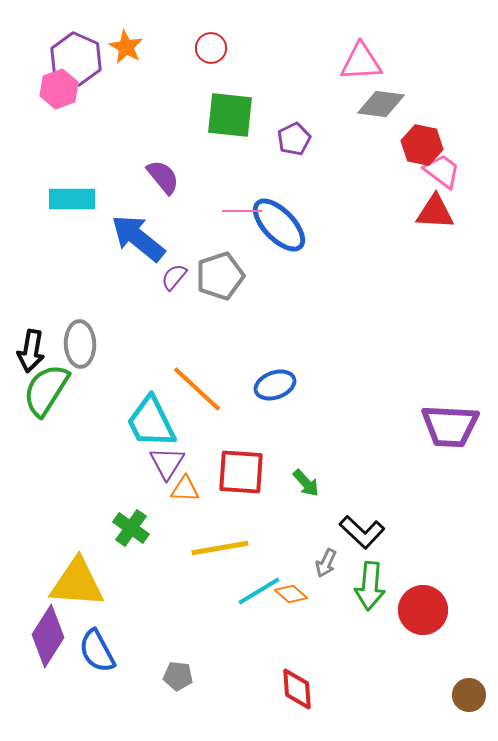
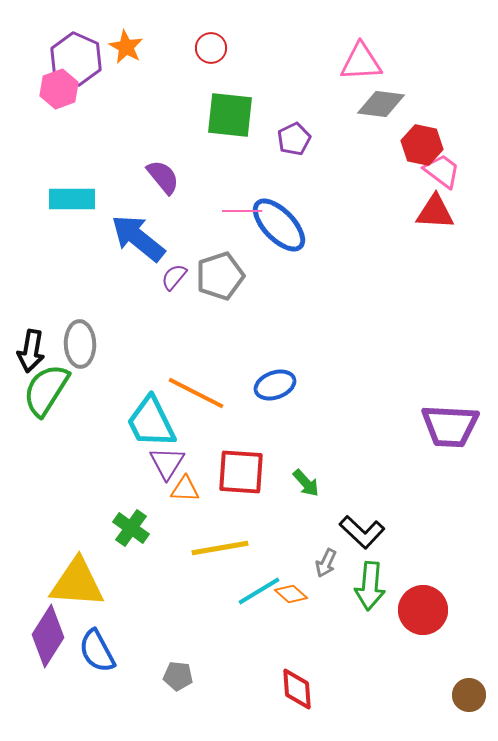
orange line at (197, 389): moved 1 px left, 4 px down; rotated 16 degrees counterclockwise
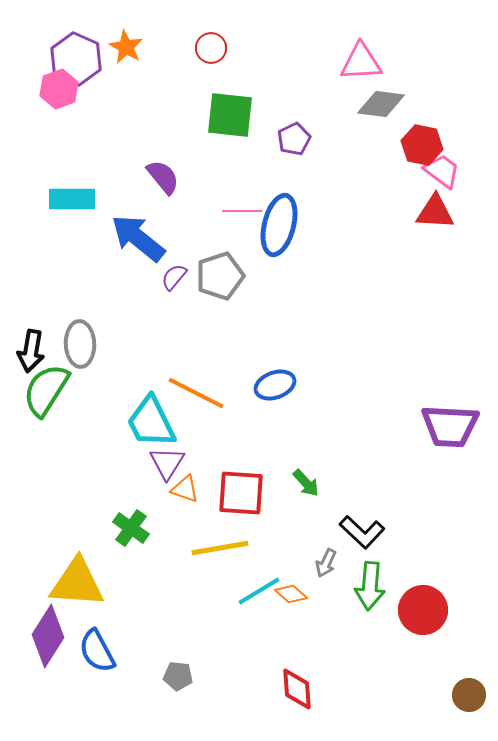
blue ellipse at (279, 225): rotated 58 degrees clockwise
red square at (241, 472): moved 21 px down
orange triangle at (185, 489): rotated 16 degrees clockwise
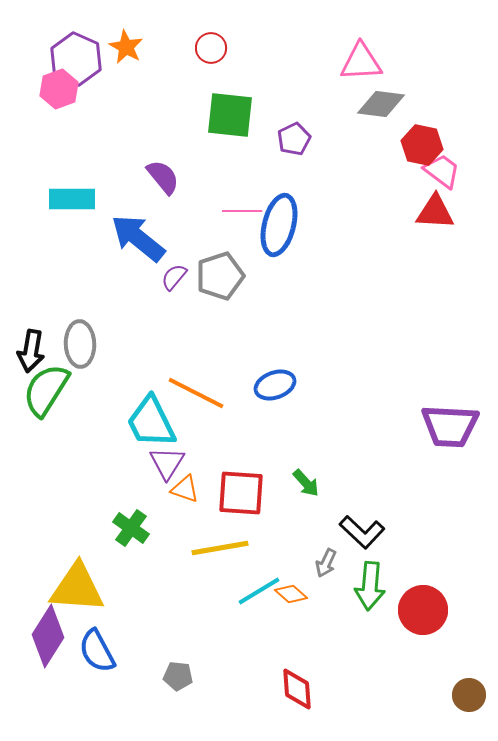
yellow triangle at (77, 583): moved 5 px down
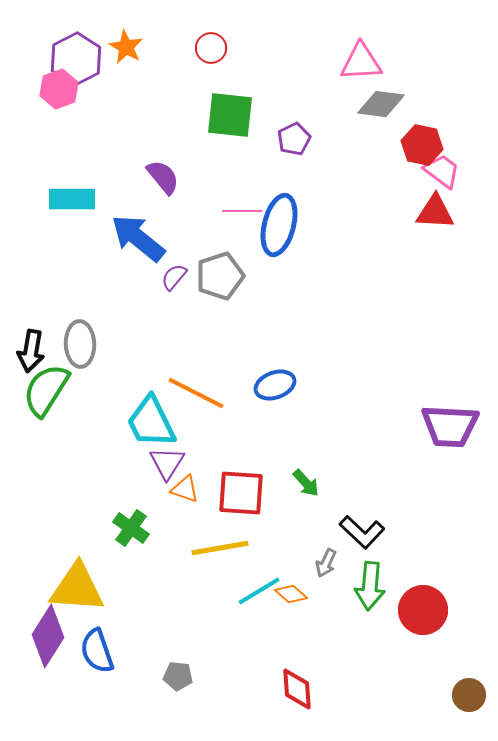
purple hexagon at (76, 59): rotated 9 degrees clockwise
blue semicircle at (97, 651): rotated 9 degrees clockwise
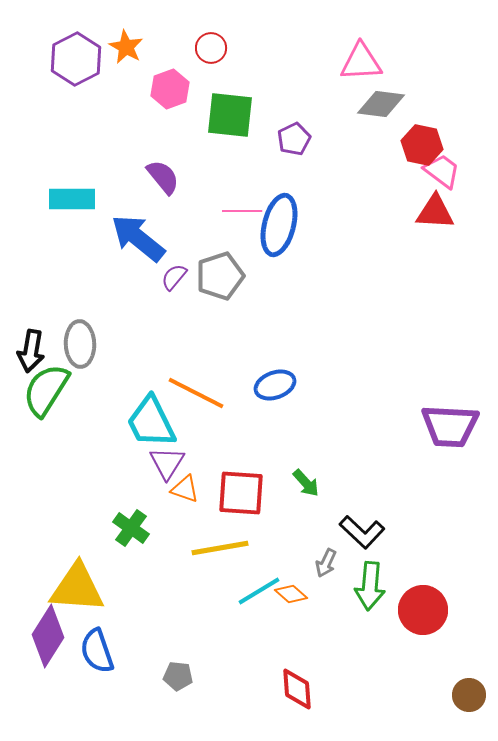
pink hexagon at (59, 89): moved 111 px right
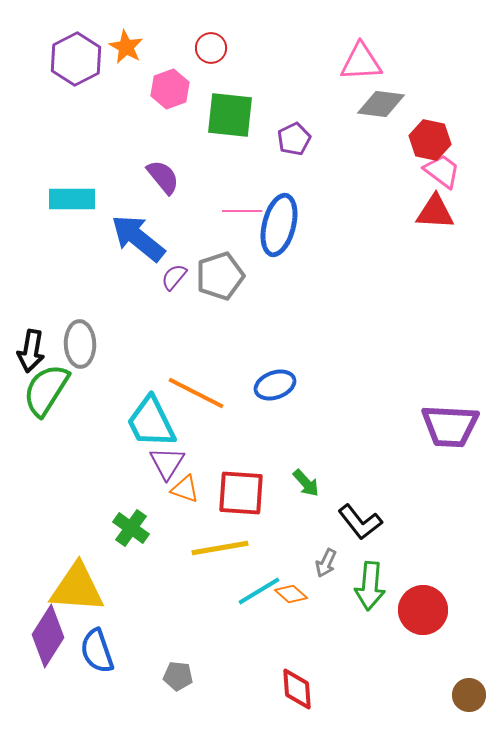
red hexagon at (422, 145): moved 8 px right, 5 px up
black L-shape at (362, 532): moved 2 px left, 10 px up; rotated 9 degrees clockwise
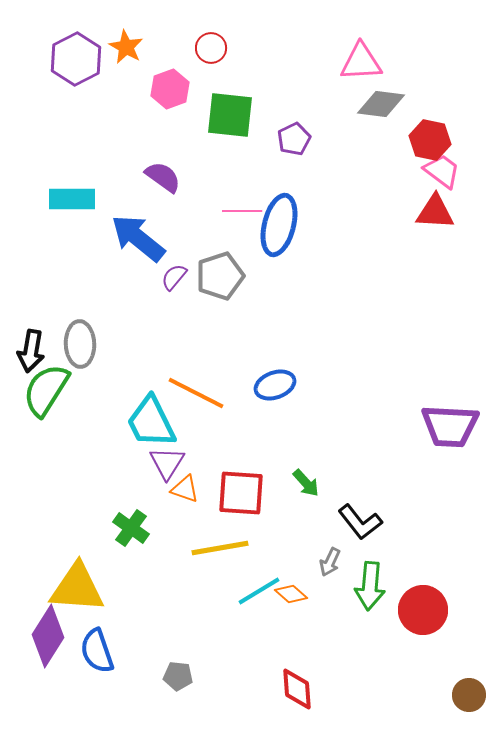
purple semicircle at (163, 177): rotated 15 degrees counterclockwise
gray arrow at (326, 563): moved 4 px right, 1 px up
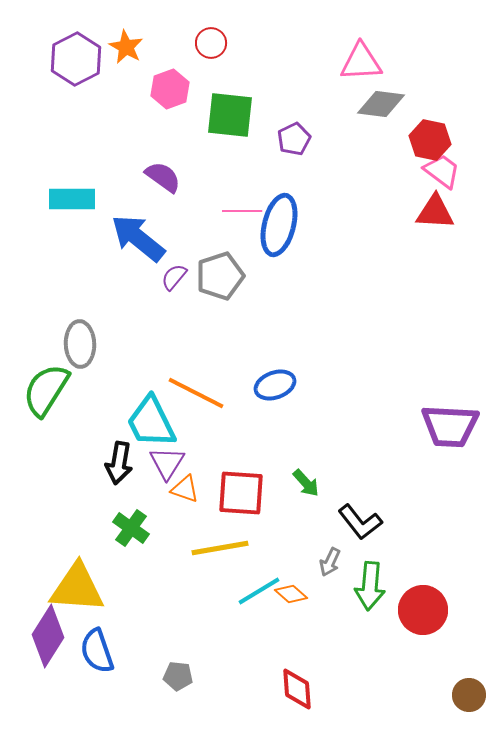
red circle at (211, 48): moved 5 px up
black arrow at (31, 351): moved 88 px right, 112 px down
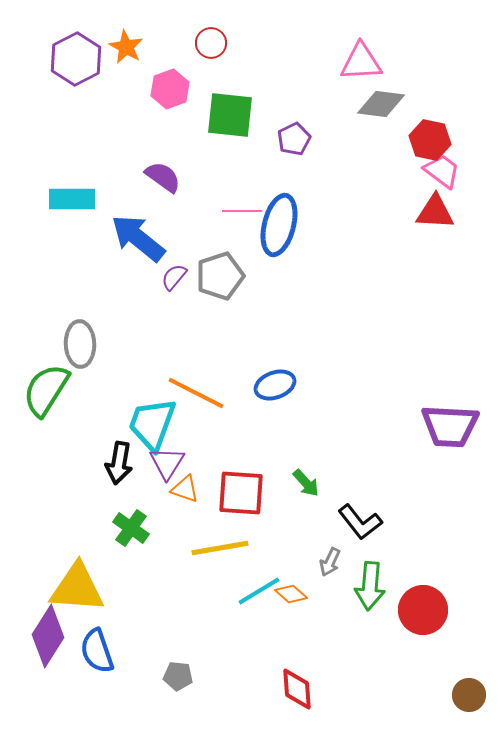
cyan trapezoid at (151, 422): moved 1 px right, 2 px down; rotated 46 degrees clockwise
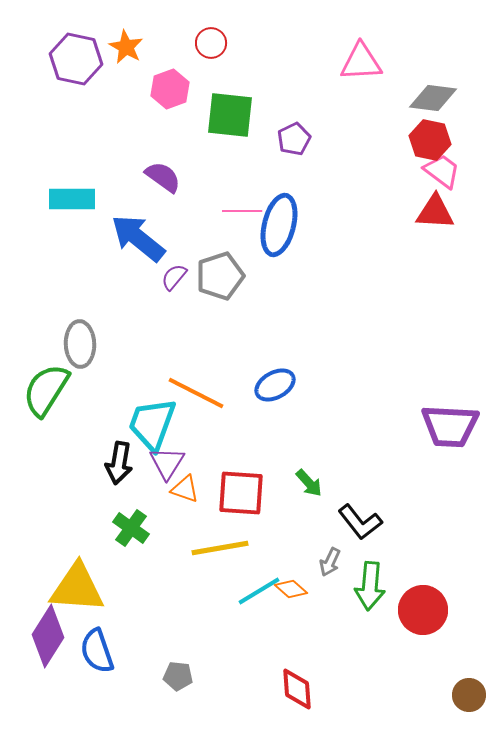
purple hexagon at (76, 59): rotated 21 degrees counterclockwise
gray diamond at (381, 104): moved 52 px right, 6 px up
blue ellipse at (275, 385): rotated 9 degrees counterclockwise
green arrow at (306, 483): moved 3 px right
orange diamond at (291, 594): moved 5 px up
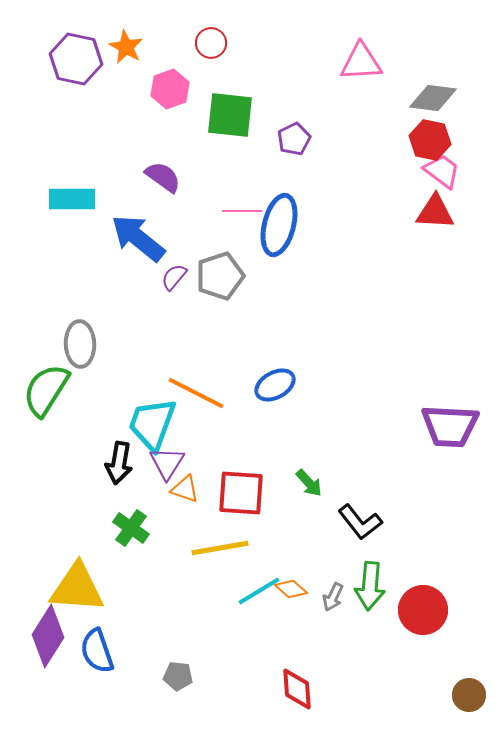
gray arrow at (330, 562): moved 3 px right, 35 px down
